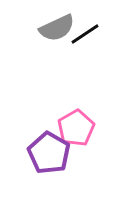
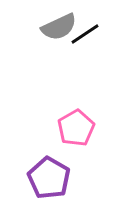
gray semicircle: moved 2 px right, 1 px up
purple pentagon: moved 25 px down
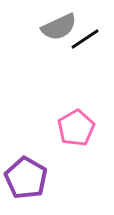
black line: moved 5 px down
purple pentagon: moved 23 px left
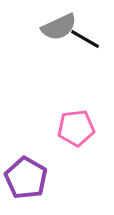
black line: rotated 64 degrees clockwise
pink pentagon: rotated 24 degrees clockwise
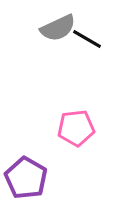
gray semicircle: moved 1 px left, 1 px down
black line: moved 2 px right
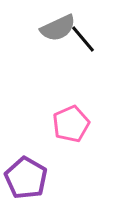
black line: moved 4 px left; rotated 20 degrees clockwise
pink pentagon: moved 5 px left, 4 px up; rotated 18 degrees counterclockwise
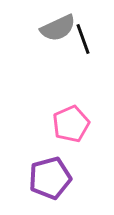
black line: rotated 20 degrees clockwise
purple pentagon: moved 24 px right; rotated 27 degrees clockwise
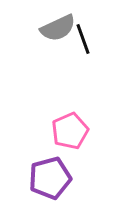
pink pentagon: moved 1 px left, 7 px down
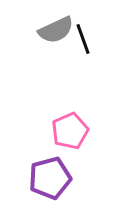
gray semicircle: moved 2 px left, 2 px down
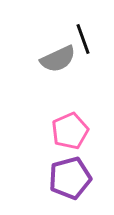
gray semicircle: moved 2 px right, 29 px down
purple pentagon: moved 20 px right
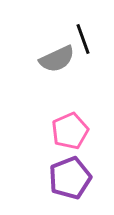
gray semicircle: moved 1 px left
purple pentagon: rotated 6 degrees counterclockwise
